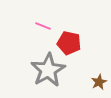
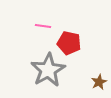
pink line: rotated 14 degrees counterclockwise
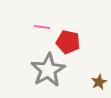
pink line: moved 1 px left, 1 px down
red pentagon: moved 1 px left, 1 px up
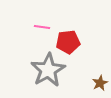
red pentagon: rotated 20 degrees counterclockwise
brown star: moved 1 px right, 1 px down
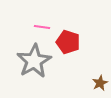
red pentagon: rotated 25 degrees clockwise
gray star: moved 14 px left, 9 px up
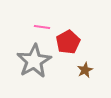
red pentagon: rotated 25 degrees clockwise
brown star: moved 15 px left, 13 px up
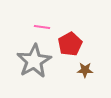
red pentagon: moved 2 px right, 2 px down
brown star: rotated 28 degrees clockwise
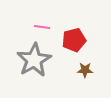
red pentagon: moved 4 px right, 4 px up; rotated 15 degrees clockwise
gray star: moved 1 px up
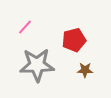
pink line: moved 17 px left; rotated 56 degrees counterclockwise
gray star: moved 3 px right, 5 px down; rotated 28 degrees clockwise
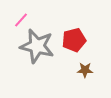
pink line: moved 4 px left, 7 px up
gray star: moved 19 px up; rotated 16 degrees clockwise
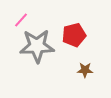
red pentagon: moved 5 px up
gray star: rotated 16 degrees counterclockwise
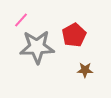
red pentagon: rotated 15 degrees counterclockwise
gray star: moved 1 px down
